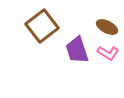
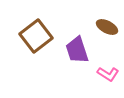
brown square: moved 6 px left, 10 px down
pink L-shape: moved 21 px down
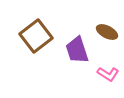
brown ellipse: moved 5 px down
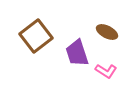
purple trapezoid: moved 3 px down
pink L-shape: moved 2 px left, 3 px up
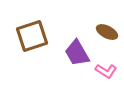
brown square: moved 4 px left; rotated 20 degrees clockwise
purple trapezoid: rotated 12 degrees counterclockwise
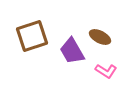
brown ellipse: moved 7 px left, 5 px down
purple trapezoid: moved 5 px left, 2 px up
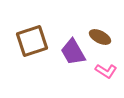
brown square: moved 5 px down
purple trapezoid: moved 1 px right, 1 px down
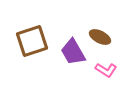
pink L-shape: moved 1 px up
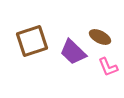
purple trapezoid: rotated 16 degrees counterclockwise
pink L-shape: moved 2 px right, 3 px up; rotated 35 degrees clockwise
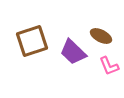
brown ellipse: moved 1 px right, 1 px up
pink L-shape: moved 1 px right, 1 px up
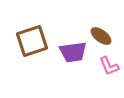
brown ellipse: rotated 10 degrees clockwise
purple trapezoid: rotated 52 degrees counterclockwise
